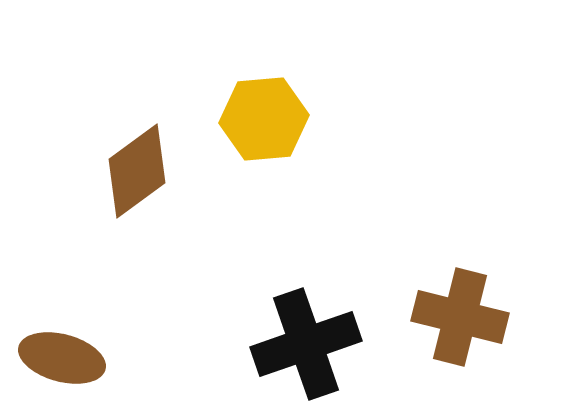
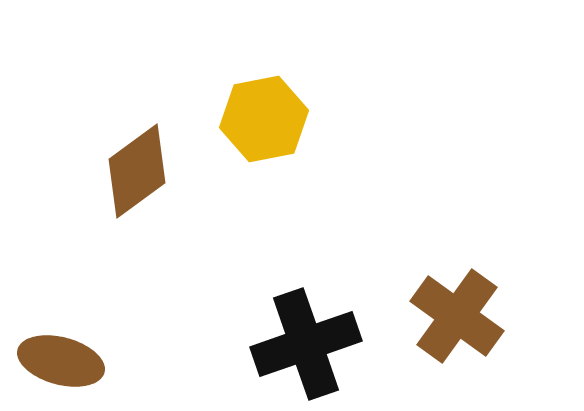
yellow hexagon: rotated 6 degrees counterclockwise
brown cross: moved 3 px left, 1 px up; rotated 22 degrees clockwise
brown ellipse: moved 1 px left, 3 px down
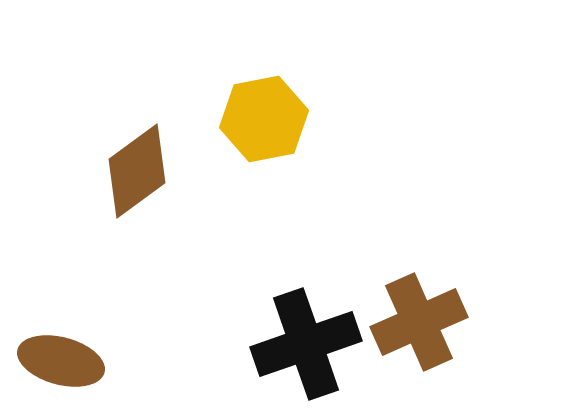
brown cross: moved 38 px left, 6 px down; rotated 30 degrees clockwise
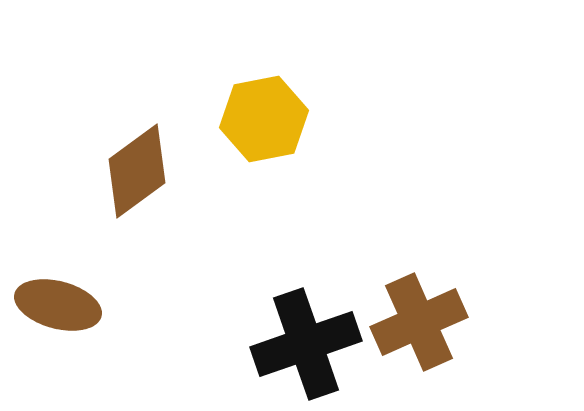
brown ellipse: moved 3 px left, 56 px up
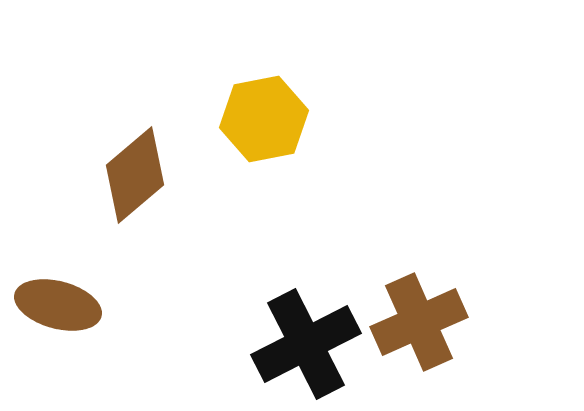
brown diamond: moved 2 px left, 4 px down; rotated 4 degrees counterclockwise
black cross: rotated 8 degrees counterclockwise
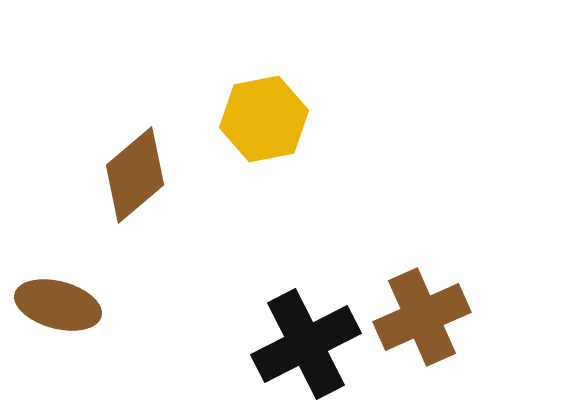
brown cross: moved 3 px right, 5 px up
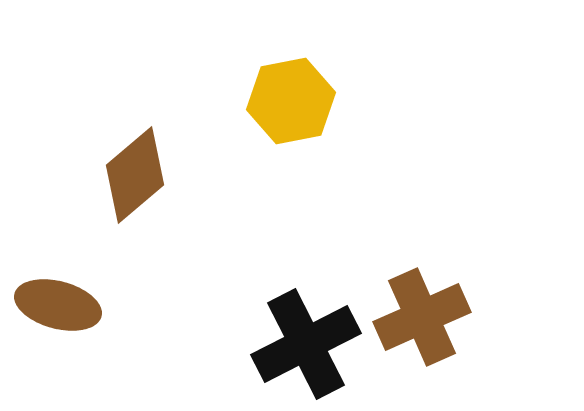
yellow hexagon: moved 27 px right, 18 px up
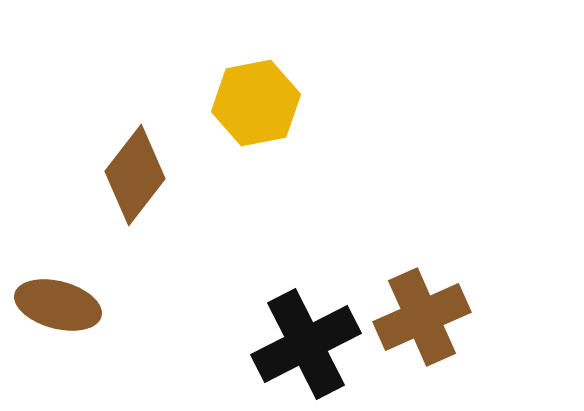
yellow hexagon: moved 35 px left, 2 px down
brown diamond: rotated 12 degrees counterclockwise
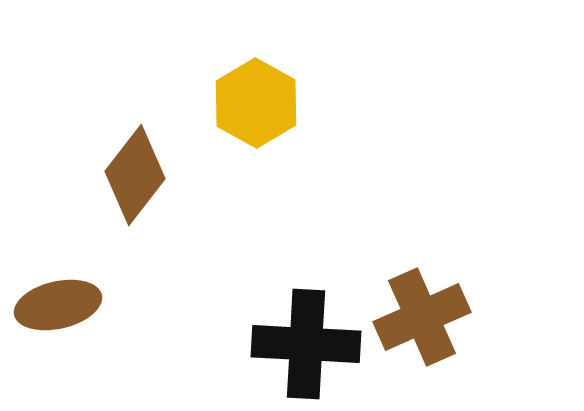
yellow hexagon: rotated 20 degrees counterclockwise
brown ellipse: rotated 28 degrees counterclockwise
black cross: rotated 30 degrees clockwise
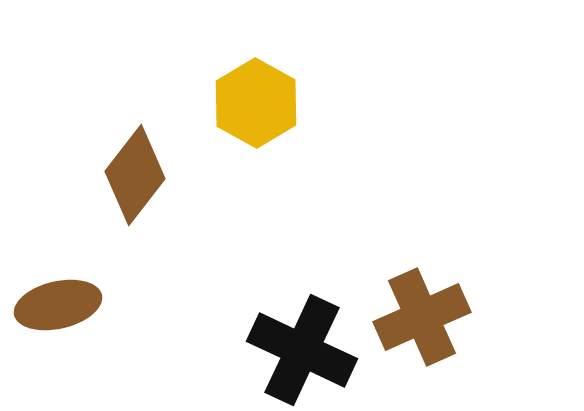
black cross: moved 4 px left, 6 px down; rotated 22 degrees clockwise
